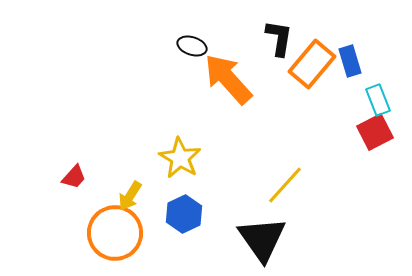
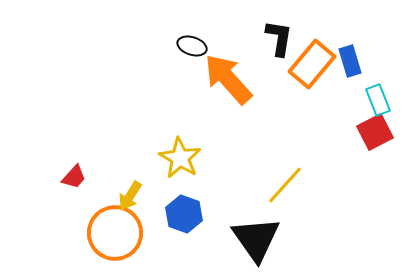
blue hexagon: rotated 15 degrees counterclockwise
black triangle: moved 6 px left
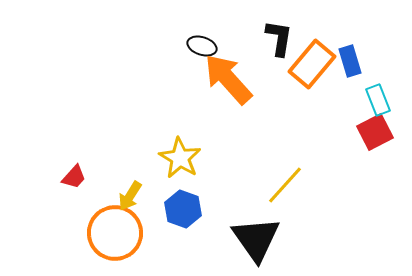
black ellipse: moved 10 px right
blue hexagon: moved 1 px left, 5 px up
